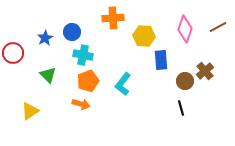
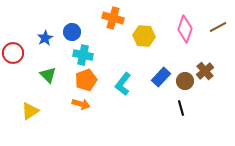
orange cross: rotated 20 degrees clockwise
blue rectangle: moved 17 px down; rotated 48 degrees clockwise
orange pentagon: moved 2 px left, 1 px up
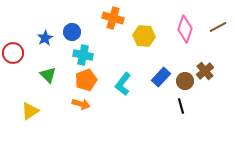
black line: moved 2 px up
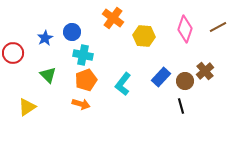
orange cross: rotated 20 degrees clockwise
yellow triangle: moved 3 px left, 4 px up
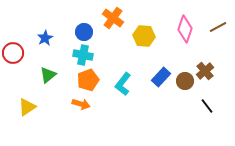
blue circle: moved 12 px right
green triangle: rotated 36 degrees clockwise
orange pentagon: moved 2 px right
black line: moved 26 px right; rotated 21 degrees counterclockwise
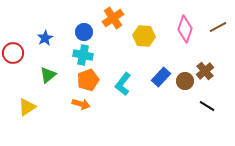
orange cross: rotated 20 degrees clockwise
black line: rotated 21 degrees counterclockwise
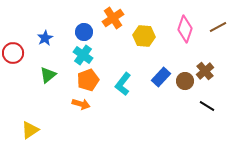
cyan cross: rotated 24 degrees clockwise
yellow triangle: moved 3 px right, 23 px down
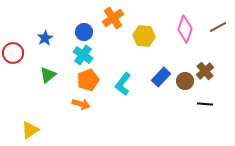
black line: moved 2 px left, 2 px up; rotated 28 degrees counterclockwise
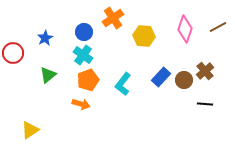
brown circle: moved 1 px left, 1 px up
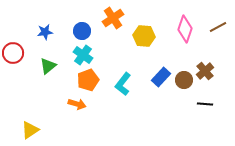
blue circle: moved 2 px left, 1 px up
blue star: moved 6 px up; rotated 21 degrees clockwise
green triangle: moved 9 px up
orange arrow: moved 4 px left
